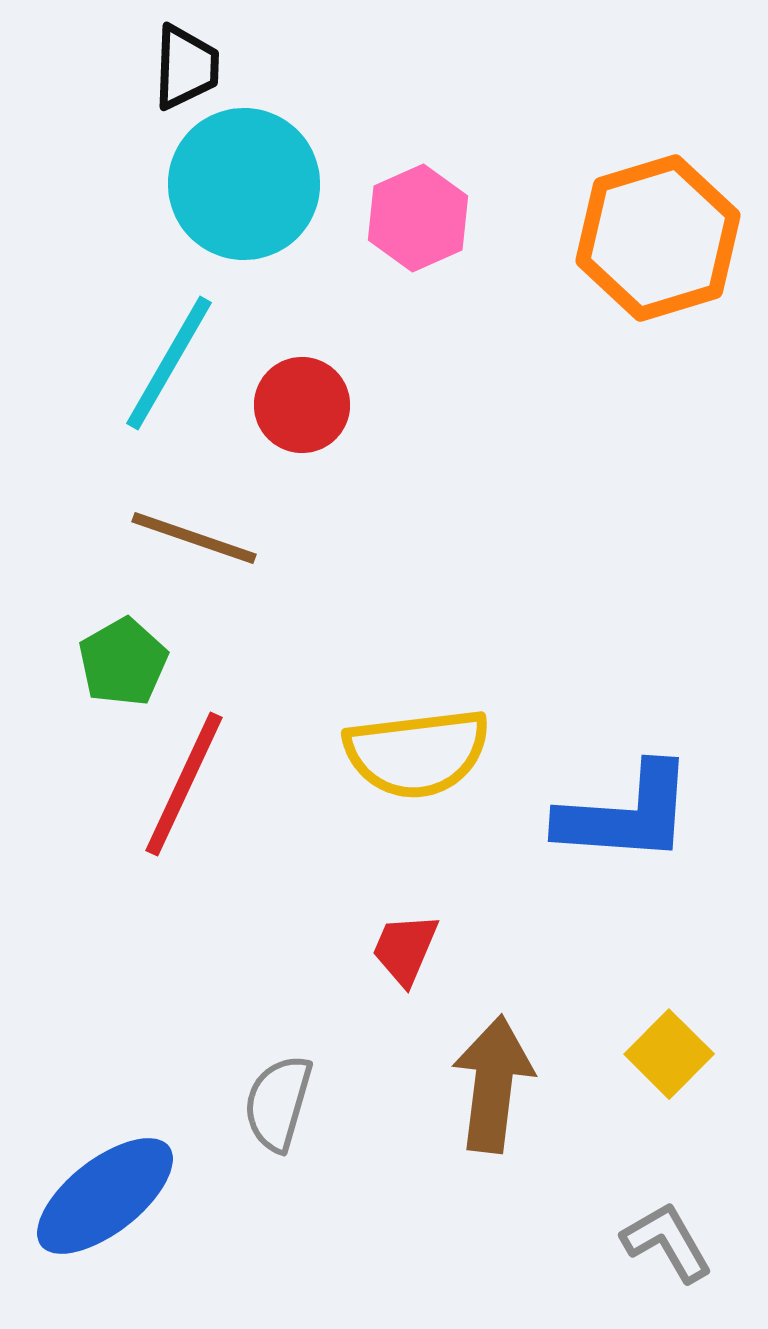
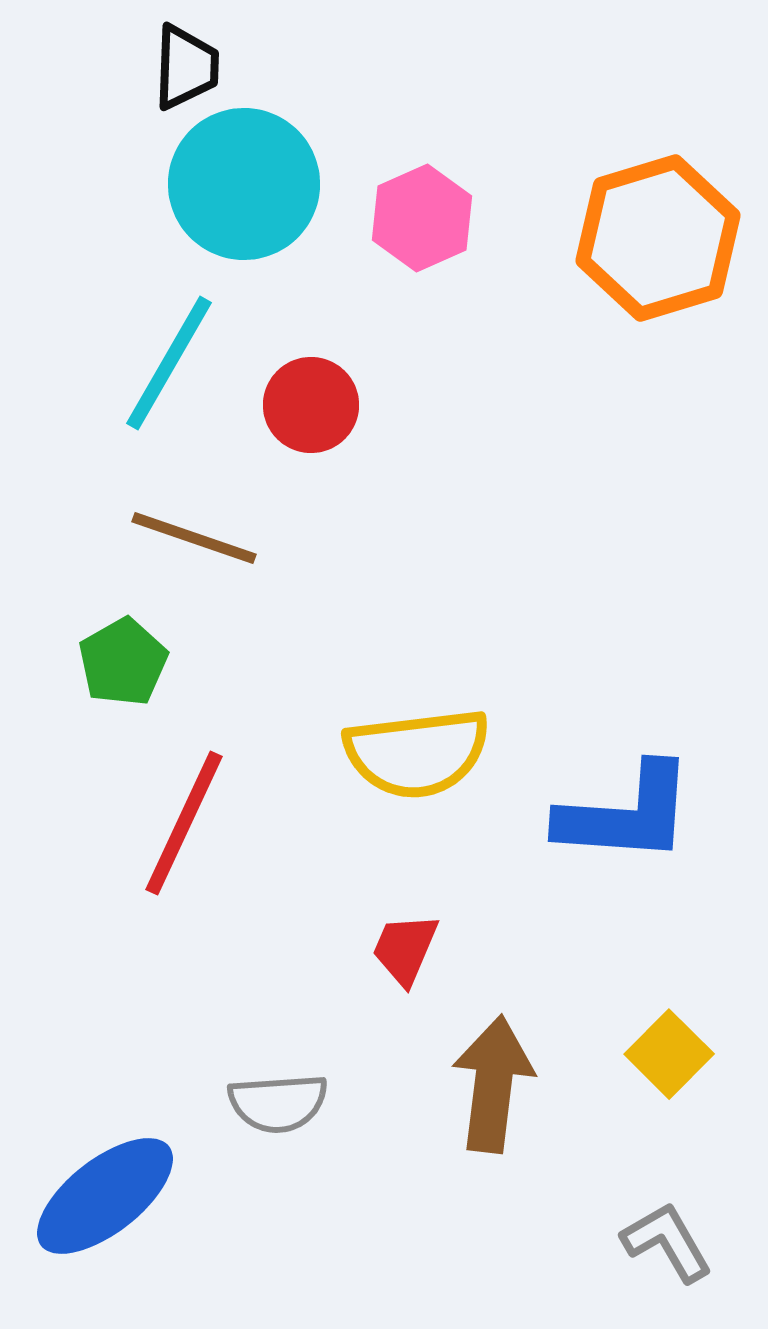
pink hexagon: moved 4 px right
red circle: moved 9 px right
red line: moved 39 px down
gray semicircle: rotated 110 degrees counterclockwise
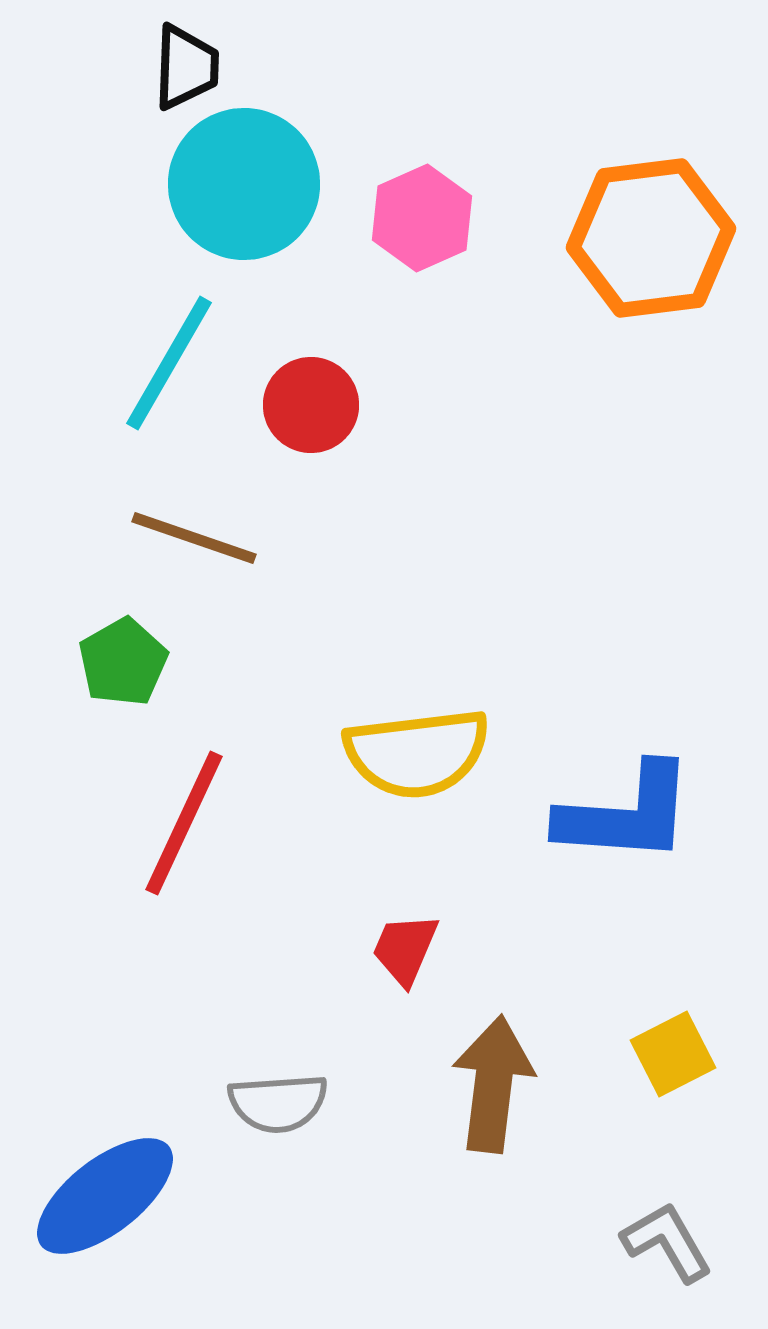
orange hexagon: moved 7 px left; rotated 10 degrees clockwise
yellow square: moved 4 px right; rotated 18 degrees clockwise
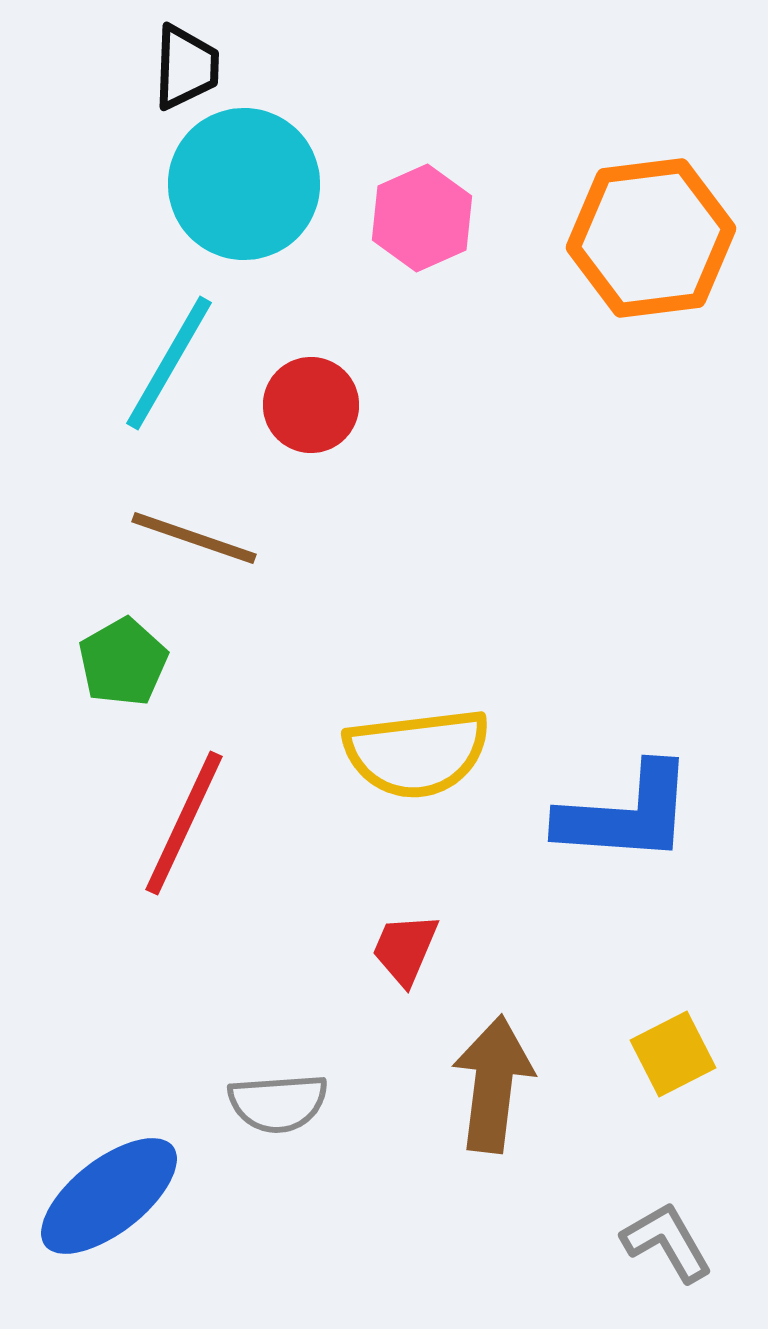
blue ellipse: moved 4 px right
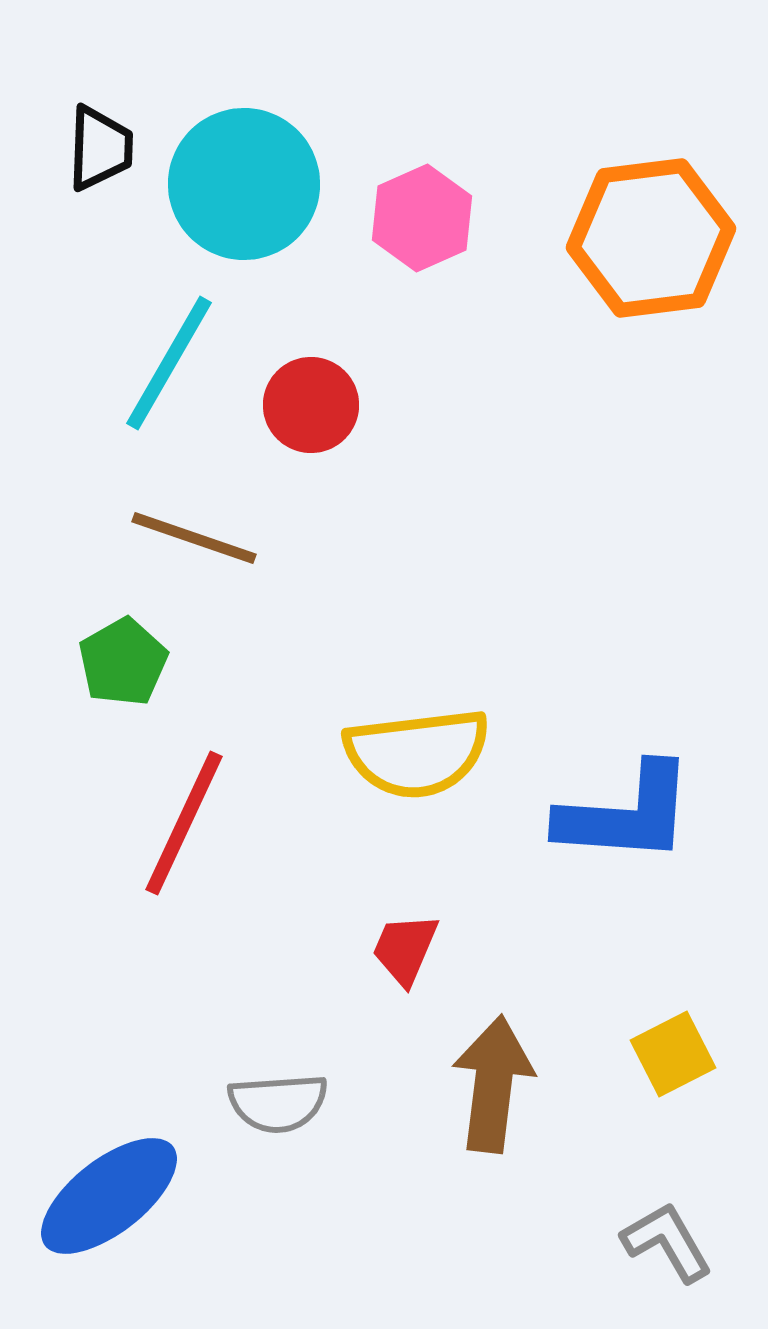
black trapezoid: moved 86 px left, 81 px down
